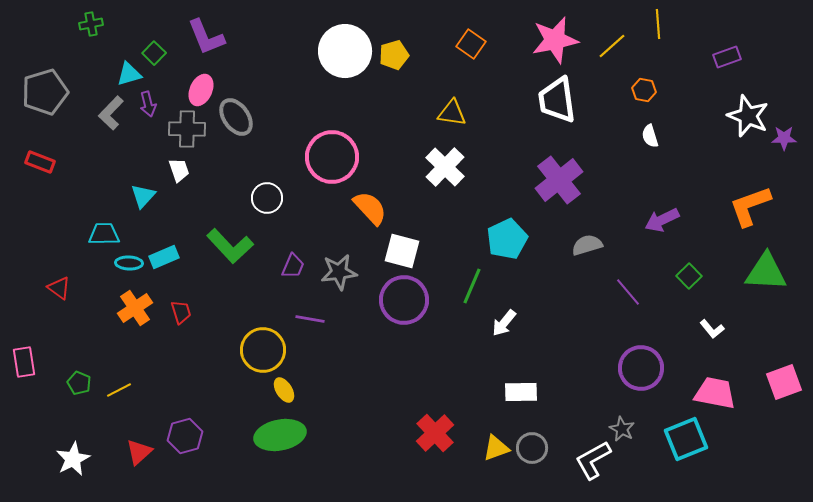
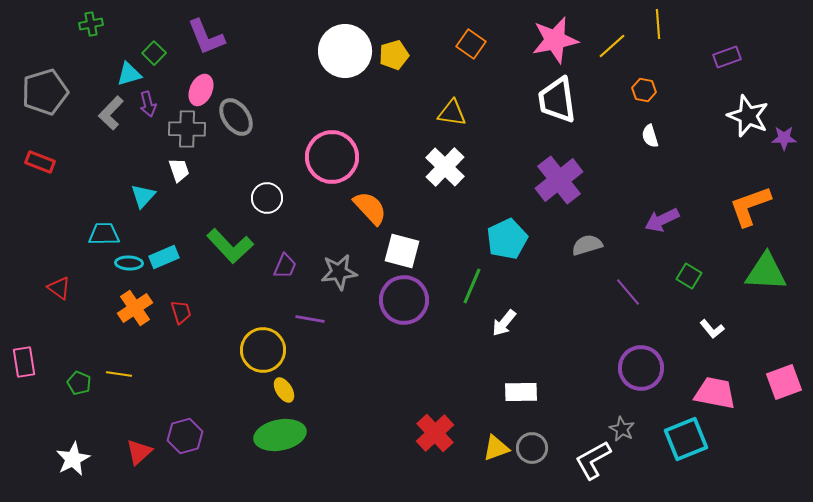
purple trapezoid at (293, 266): moved 8 px left
green square at (689, 276): rotated 15 degrees counterclockwise
yellow line at (119, 390): moved 16 px up; rotated 35 degrees clockwise
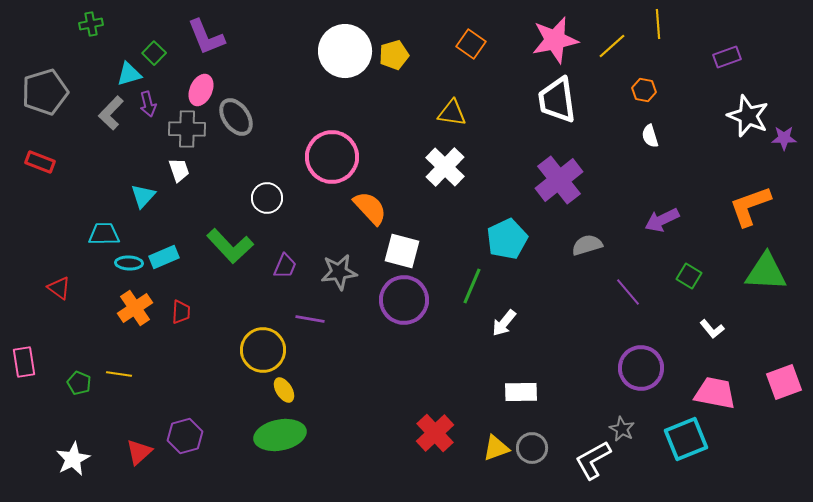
red trapezoid at (181, 312): rotated 20 degrees clockwise
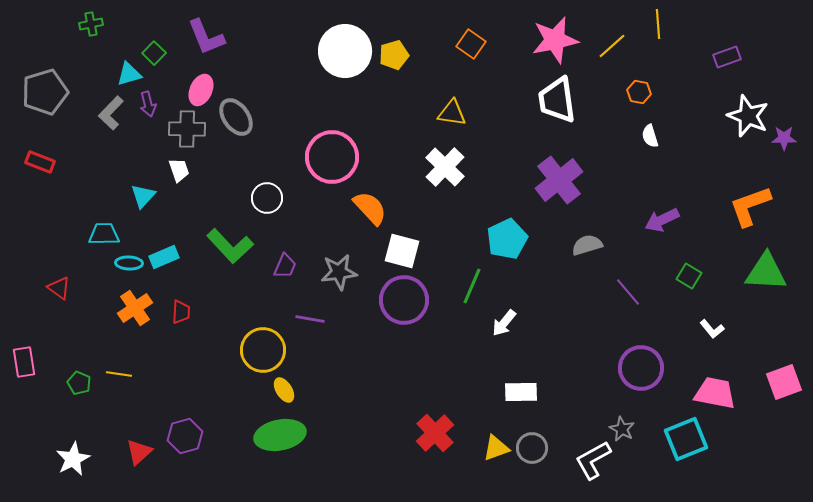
orange hexagon at (644, 90): moved 5 px left, 2 px down
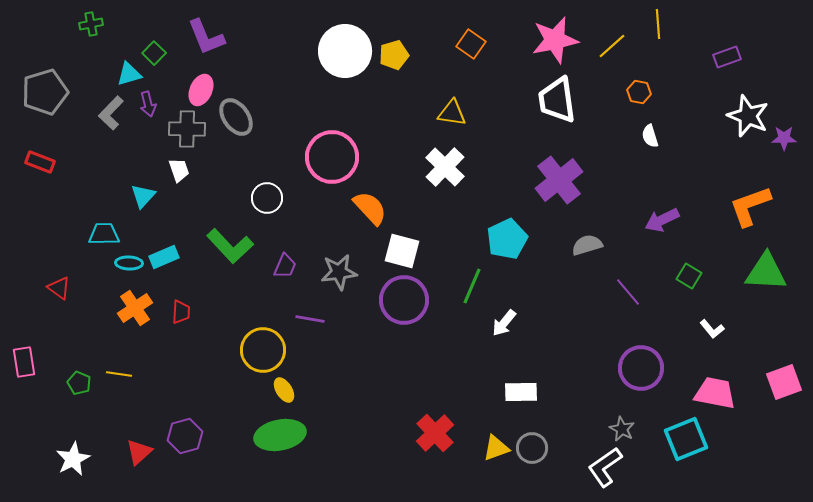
white L-shape at (593, 460): moved 12 px right, 7 px down; rotated 6 degrees counterclockwise
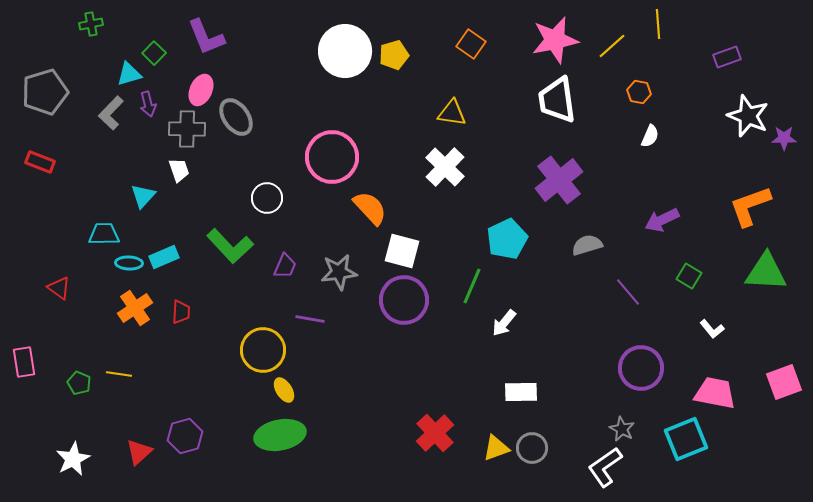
white semicircle at (650, 136): rotated 140 degrees counterclockwise
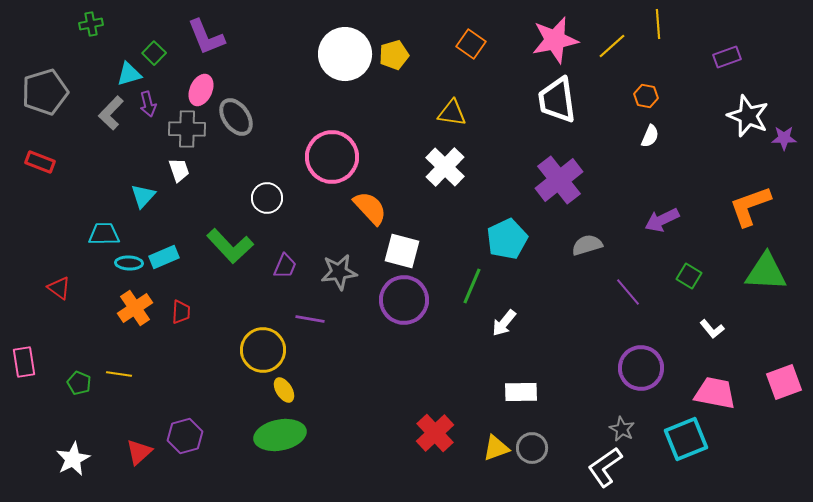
white circle at (345, 51): moved 3 px down
orange hexagon at (639, 92): moved 7 px right, 4 px down
